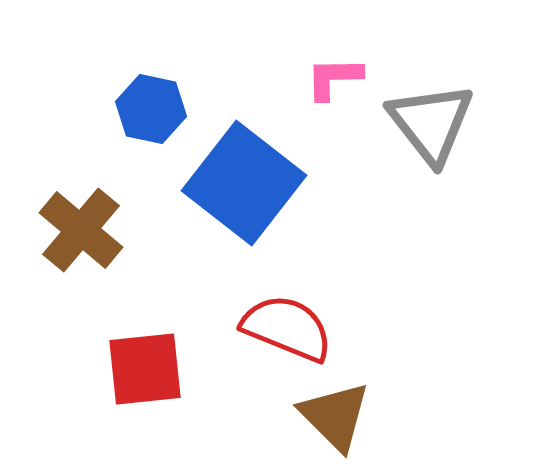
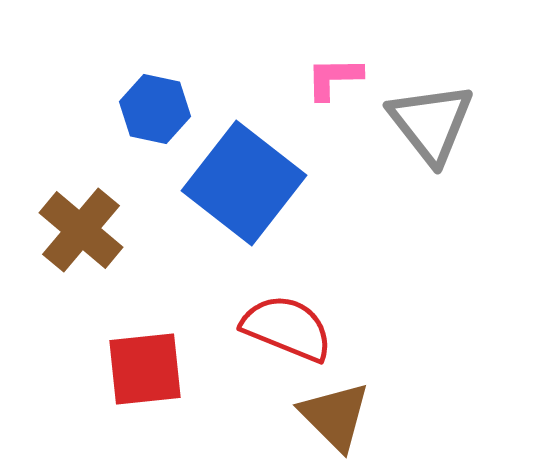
blue hexagon: moved 4 px right
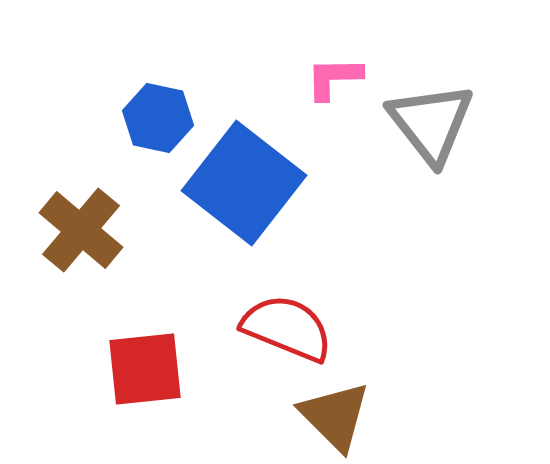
blue hexagon: moved 3 px right, 9 px down
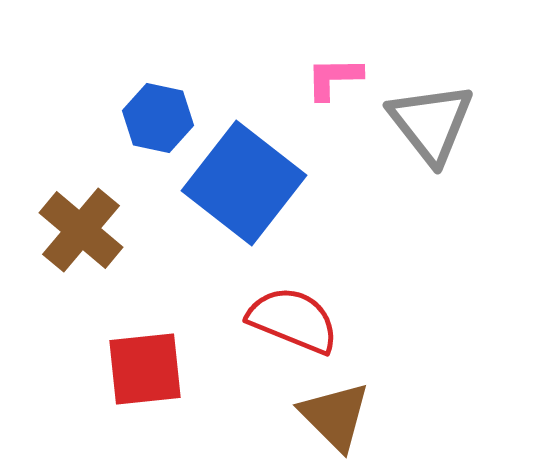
red semicircle: moved 6 px right, 8 px up
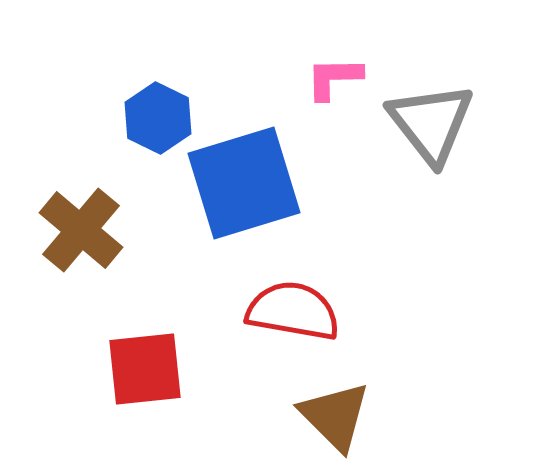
blue hexagon: rotated 14 degrees clockwise
blue square: rotated 35 degrees clockwise
red semicircle: moved 9 px up; rotated 12 degrees counterclockwise
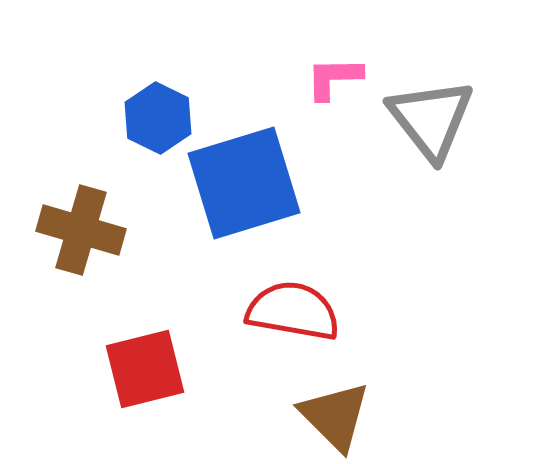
gray triangle: moved 4 px up
brown cross: rotated 24 degrees counterclockwise
red square: rotated 8 degrees counterclockwise
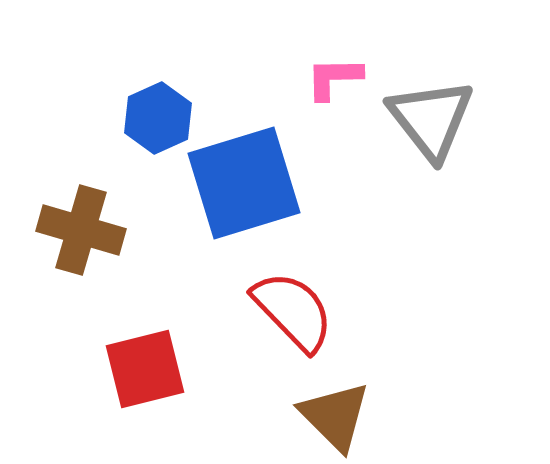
blue hexagon: rotated 10 degrees clockwise
red semicircle: rotated 36 degrees clockwise
